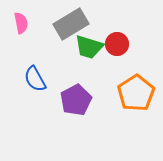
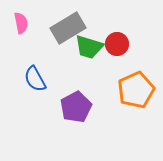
gray rectangle: moved 3 px left, 4 px down
orange pentagon: moved 3 px up; rotated 9 degrees clockwise
purple pentagon: moved 7 px down
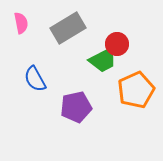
green trapezoid: moved 14 px right, 13 px down; rotated 44 degrees counterclockwise
purple pentagon: rotated 16 degrees clockwise
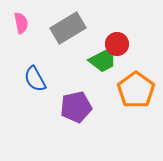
orange pentagon: rotated 12 degrees counterclockwise
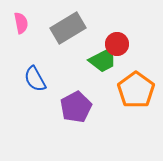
purple pentagon: rotated 16 degrees counterclockwise
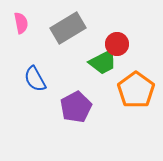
green trapezoid: moved 2 px down
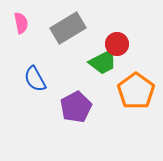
orange pentagon: moved 1 px down
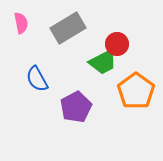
blue semicircle: moved 2 px right
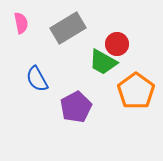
green trapezoid: rotated 56 degrees clockwise
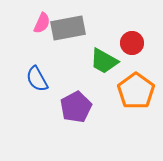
pink semicircle: moved 21 px right; rotated 35 degrees clockwise
gray rectangle: rotated 20 degrees clockwise
red circle: moved 15 px right, 1 px up
green trapezoid: moved 1 px right, 1 px up
